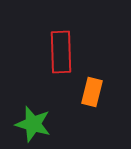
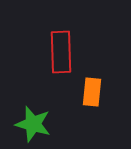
orange rectangle: rotated 8 degrees counterclockwise
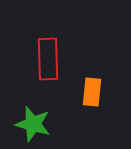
red rectangle: moved 13 px left, 7 px down
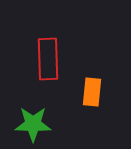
green star: rotated 15 degrees counterclockwise
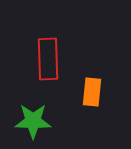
green star: moved 3 px up
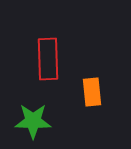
orange rectangle: rotated 12 degrees counterclockwise
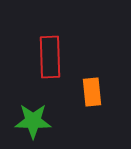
red rectangle: moved 2 px right, 2 px up
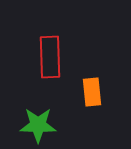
green star: moved 5 px right, 4 px down
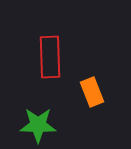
orange rectangle: rotated 16 degrees counterclockwise
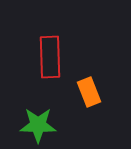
orange rectangle: moved 3 px left
